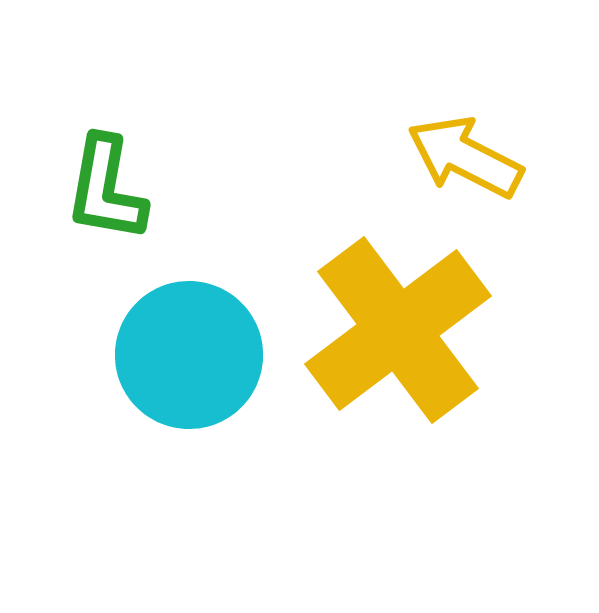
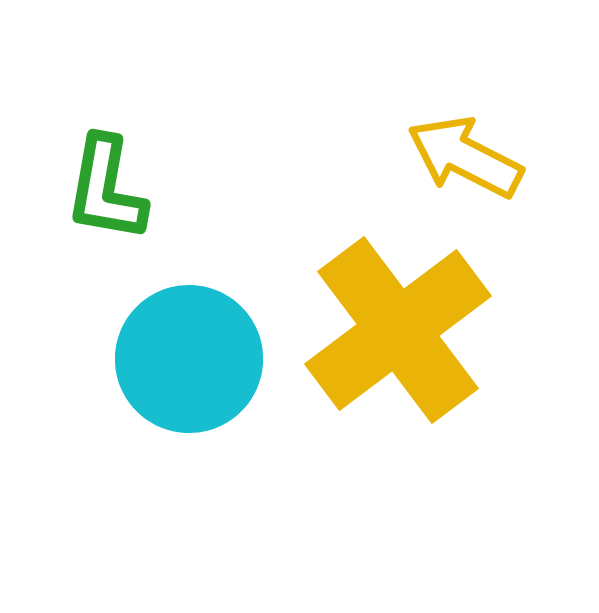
cyan circle: moved 4 px down
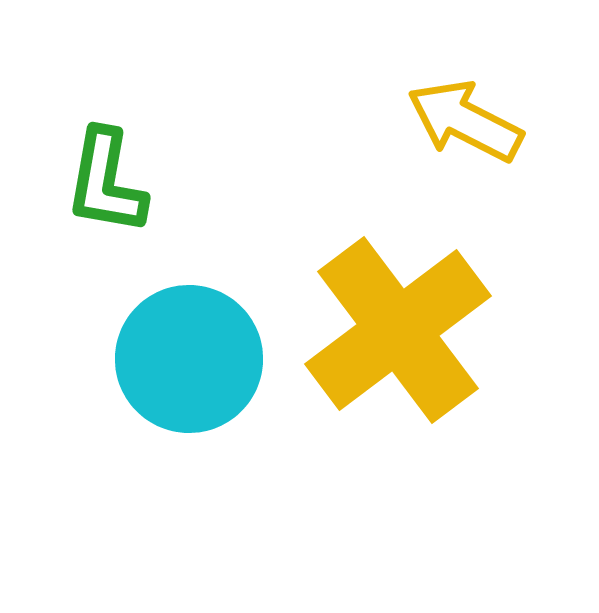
yellow arrow: moved 36 px up
green L-shape: moved 7 px up
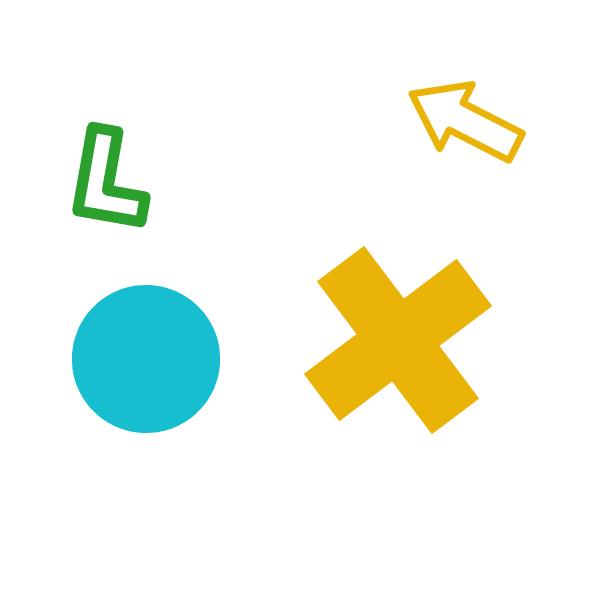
yellow cross: moved 10 px down
cyan circle: moved 43 px left
